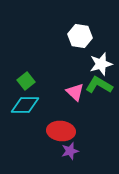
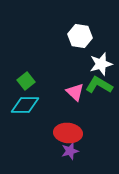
red ellipse: moved 7 px right, 2 px down
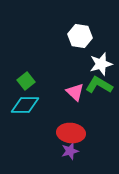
red ellipse: moved 3 px right
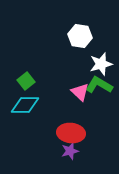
pink triangle: moved 5 px right
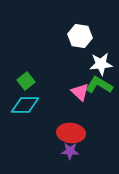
white star: rotated 10 degrees clockwise
purple star: rotated 18 degrees clockwise
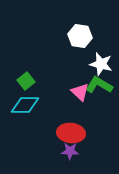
white star: rotated 20 degrees clockwise
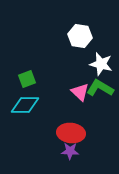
green square: moved 1 px right, 2 px up; rotated 18 degrees clockwise
green L-shape: moved 1 px right, 3 px down
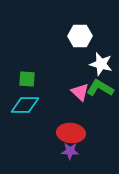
white hexagon: rotated 10 degrees counterclockwise
green square: rotated 24 degrees clockwise
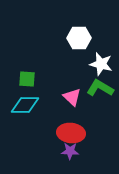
white hexagon: moved 1 px left, 2 px down
pink triangle: moved 8 px left, 5 px down
